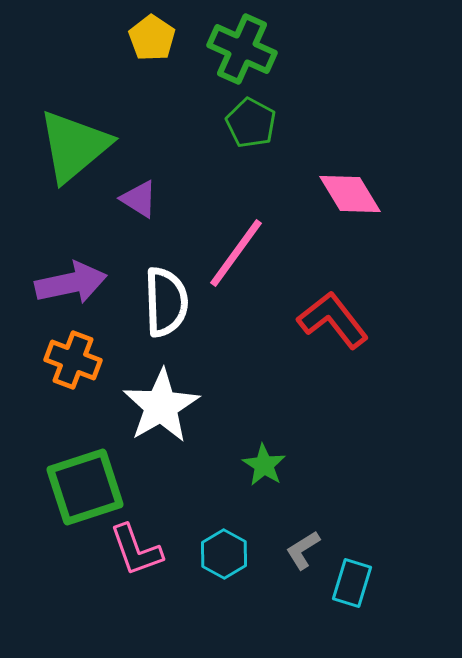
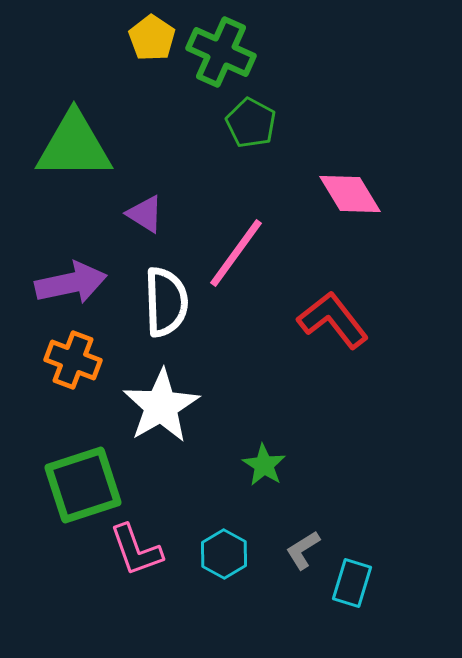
green cross: moved 21 px left, 3 px down
green triangle: rotated 40 degrees clockwise
purple triangle: moved 6 px right, 15 px down
green square: moved 2 px left, 2 px up
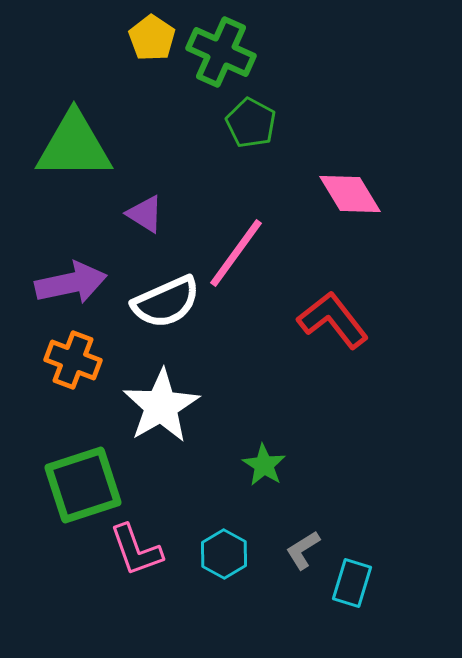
white semicircle: rotated 68 degrees clockwise
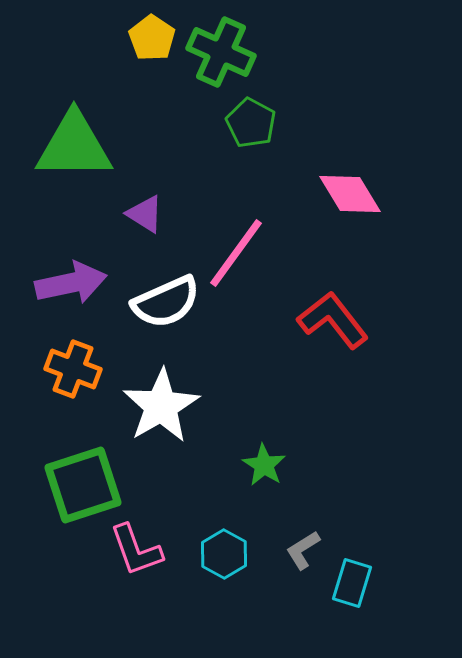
orange cross: moved 9 px down
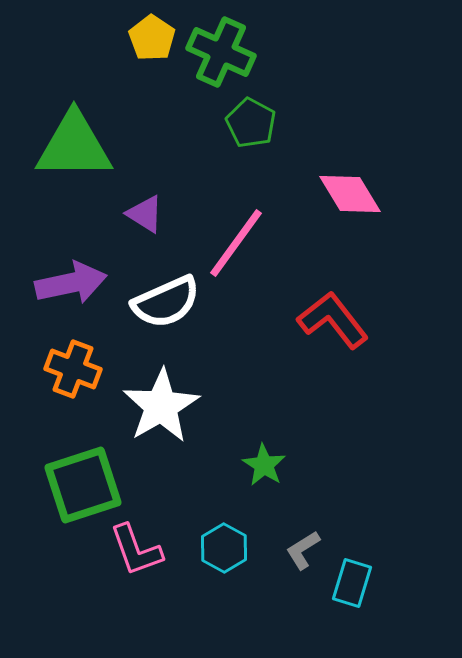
pink line: moved 10 px up
cyan hexagon: moved 6 px up
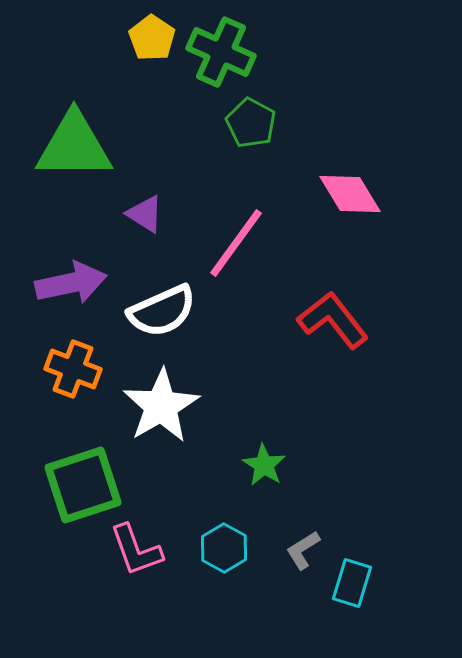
white semicircle: moved 4 px left, 9 px down
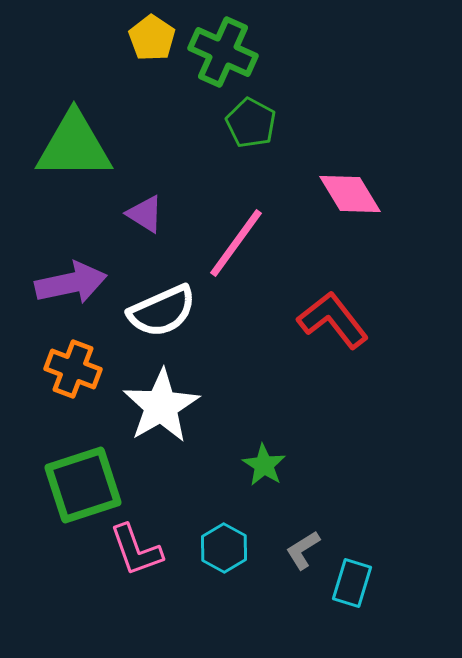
green cross: moved 2 px right
